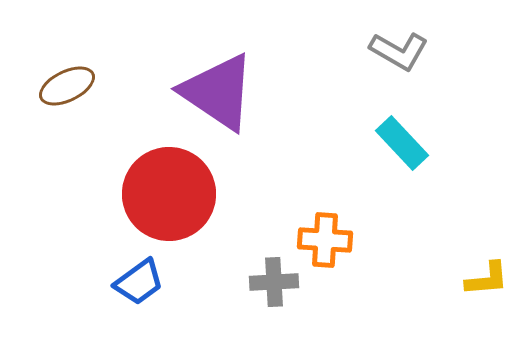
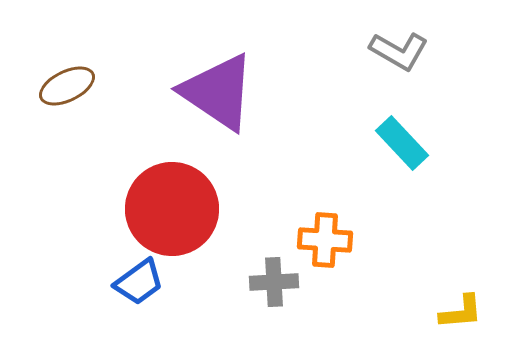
red circle: moved 3 px right, 15 px down
yellow L-shape: moved 26 px left, 33 px down
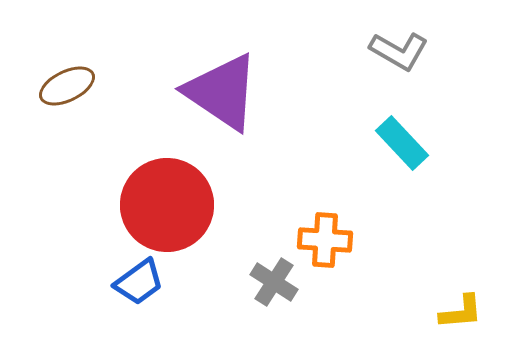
purple triangle: moved 4 px right
red circle: moved 5 px left, 4 px up
gray cross: rotated 36 degrees clockwise
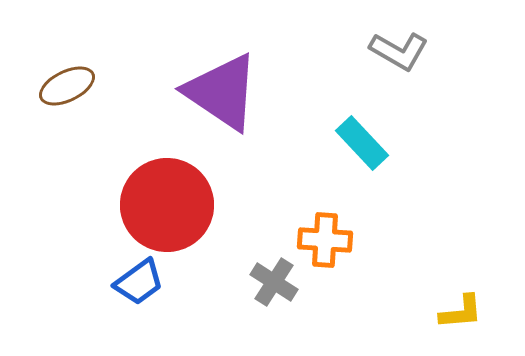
cyan rectangle: moved 40 px left
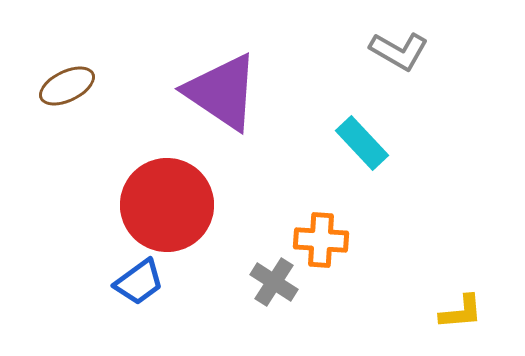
orange cross: moved 4 px left
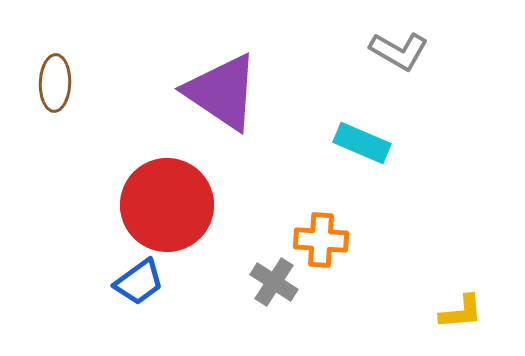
brown ellipse: moved 12 px left, 3 px up; rotated 62 degrees counterclockwise
cyan rectangle: rotated 24 degrees counterclockwise
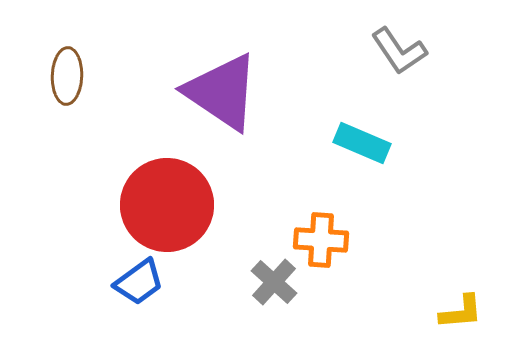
gray L-shape: rotated 26 degrees clockwise
brown ellipse: moved 12 px right, 7 px up
gray cross: rotated 9 degrees clockwise
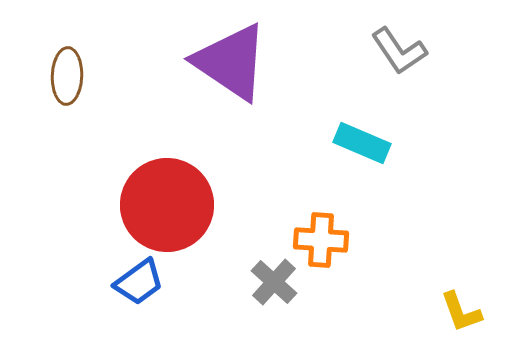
purple triangle: moved 9 px right, 30 px up
yellow L-shape: rotated 75 degrees clockwise
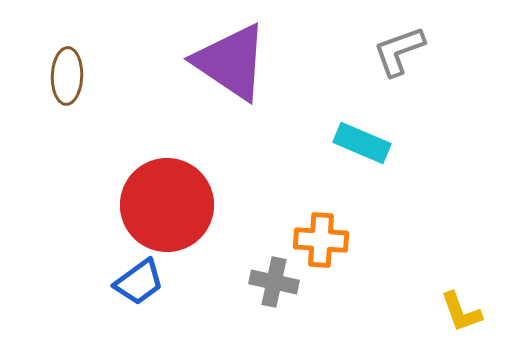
gray L-shape: rotated 104 degrees clockwise
gray cross: rotated 30 degrees counterclockwise
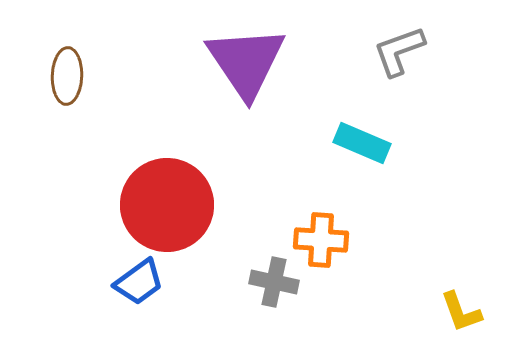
purple triangle: moved 15 px right; rotated 22 degrees clockwise
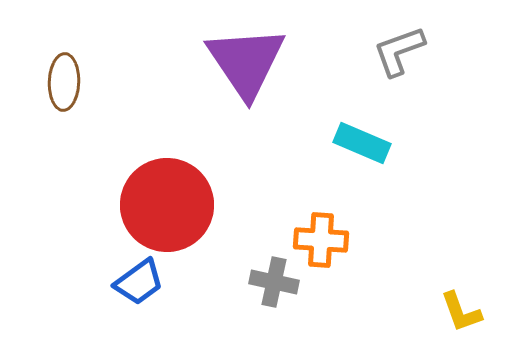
brown ellipse: moved 3 px left, 6 px down
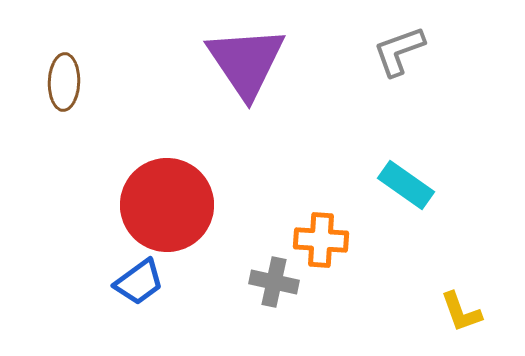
cyan rectangle: moved 44 px right, 42 px down; rotated 12 degrees clockwise
